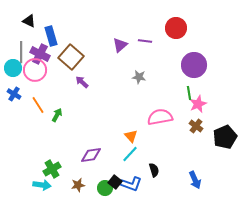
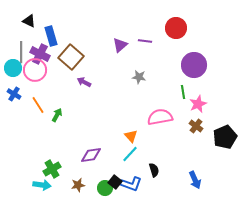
purple arrow: moved 2 px right; rotated 16 degrees counterclockwise
green line: moved 6 px left, 1 px up
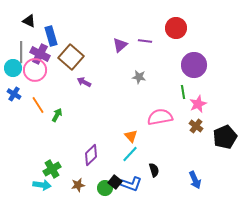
purple diamond: rotated 35 degrees counterclockwise
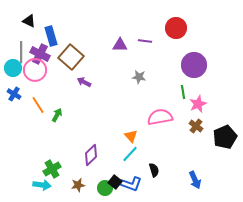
purple triangle: rotated 42 degrees clockwise
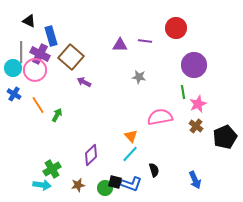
black square: rotated 24 degrees counterclockwise
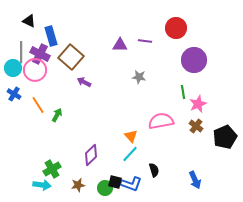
purple circle: moved 5 px up
pink semicircle: moved 1 px right, 4 px down
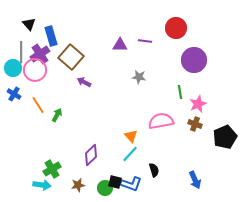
black triangle: moved 3 px down; rotated 24 degrees clockwise
purple cross: rotated 30 degrees clockwise
green line: moved 3 px left
brown cross: moved 1 px left, 2 px up; rotated 16 degrees counterclockwise
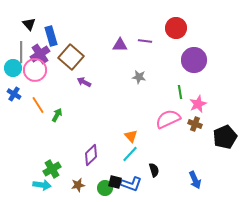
pink semicircle: moved 7 px right, 2 px up; rotated 15 degrees counterclockwise
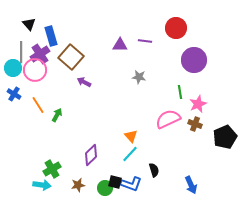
blue arrow: moved 4 px left, 5 px down
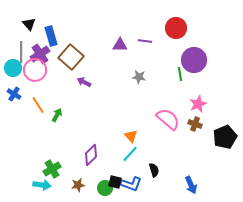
green line: moved 18 px up
pink semicircle: rotated 65 degrees clockwise
